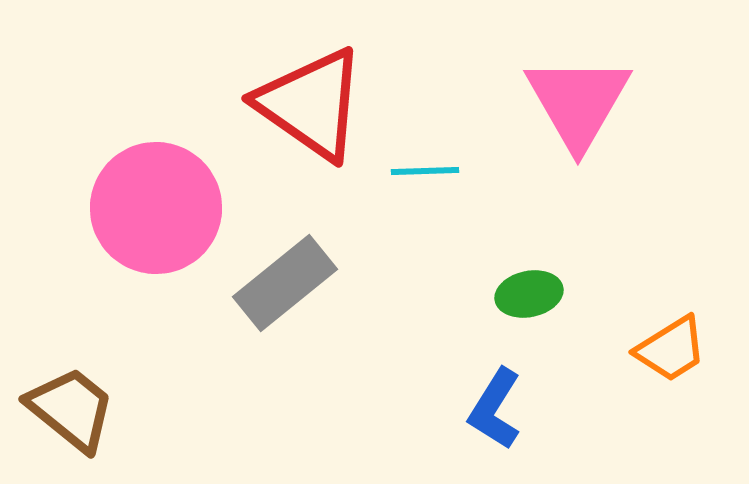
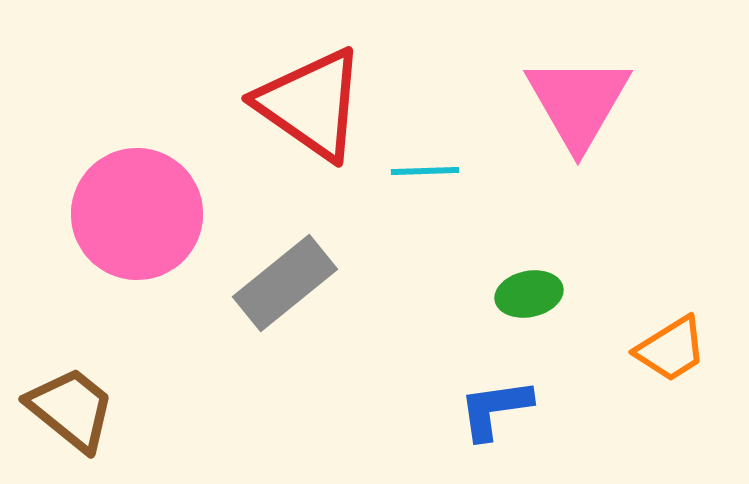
pink circle: moved 19 px left, 6 px down
blue L-shape: rotated 50 degrees clockwise
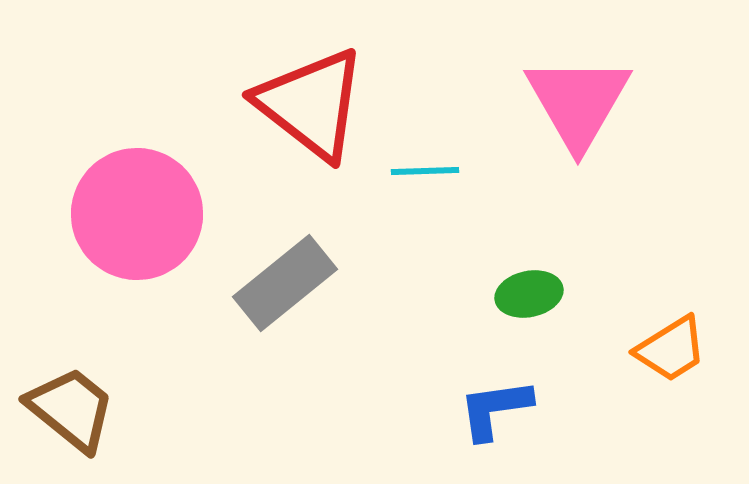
red triangle: rotated 3 degrees clockwise
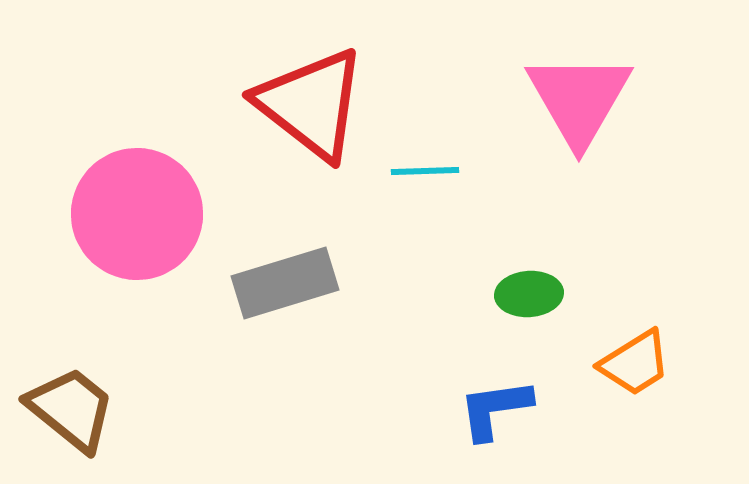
pink triangle: moved 1 px right, 3 px up
gray rectangle: rotated 22 degrees clockwise
green ellipse: rotated 8 degrees clockwise
orange trapezoid: moved 36 px left, 14 px down
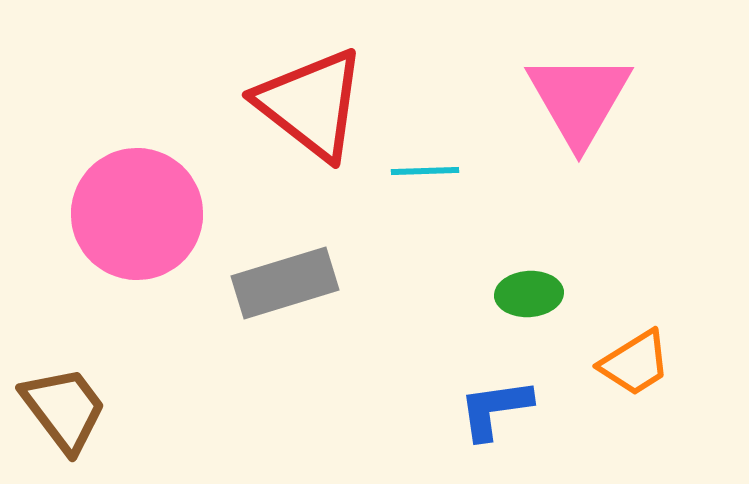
brown trapezoid: moved 7 px left; rotated 14 degrees clockwise
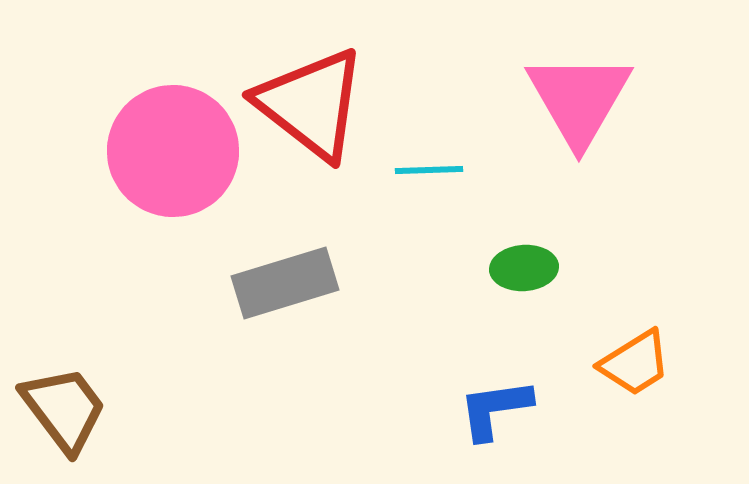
cyan line: moved 4 px right, 1 px up
pink circle: moved 36 px right, 63 px up
green ellipse: moved 5 px left, 26 px up
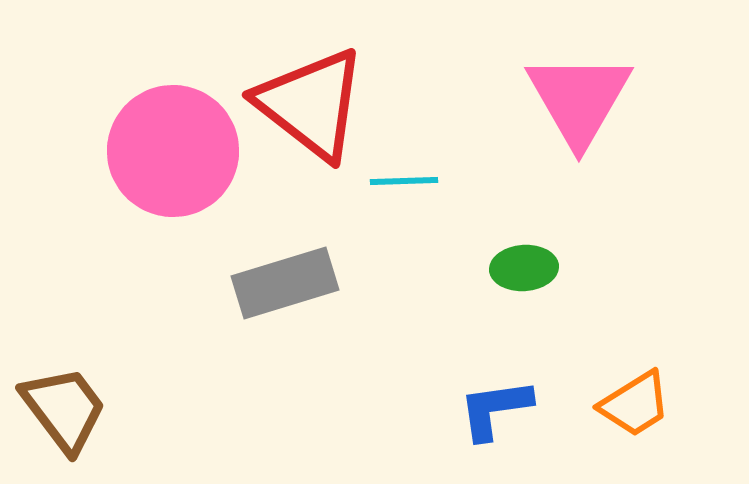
cyan line: moved 25 px left, 11 px down
orange trapezoid: moved 41 px down
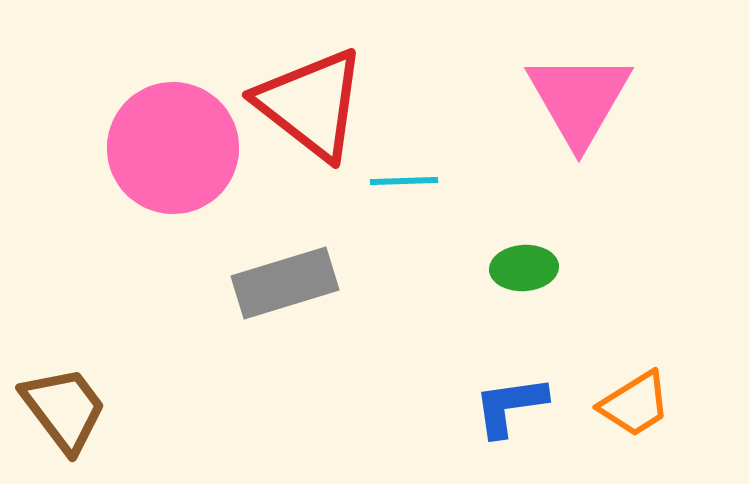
pink circle: moved 3 px up
blue L-shape: moved 15 px right, 3 px up
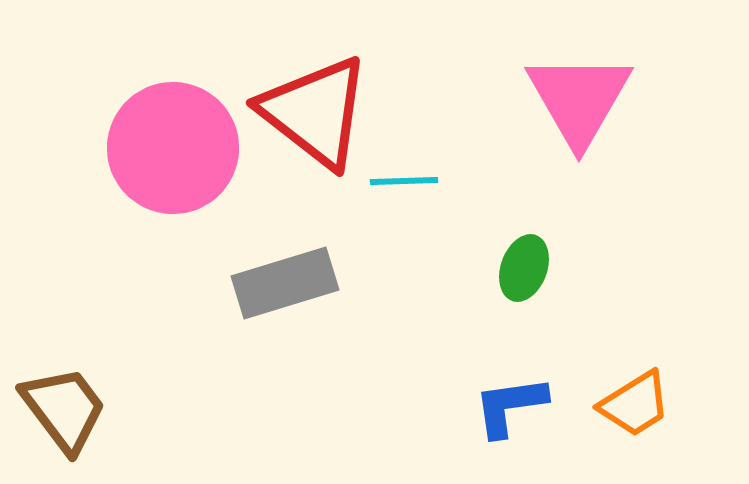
red triangle: moved 4 px right, 8 px down
green ellipse: rotated 66 degrees counterclockwise
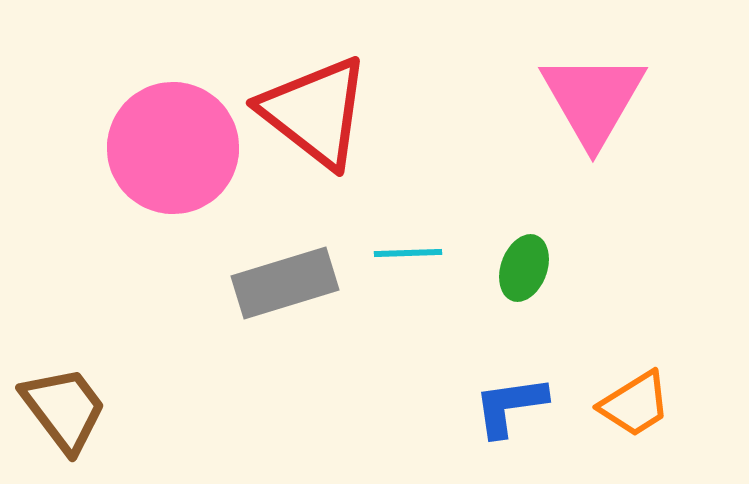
pink triangle: moved 14 px right
cyan line: moved 4 px right, 72 px down
